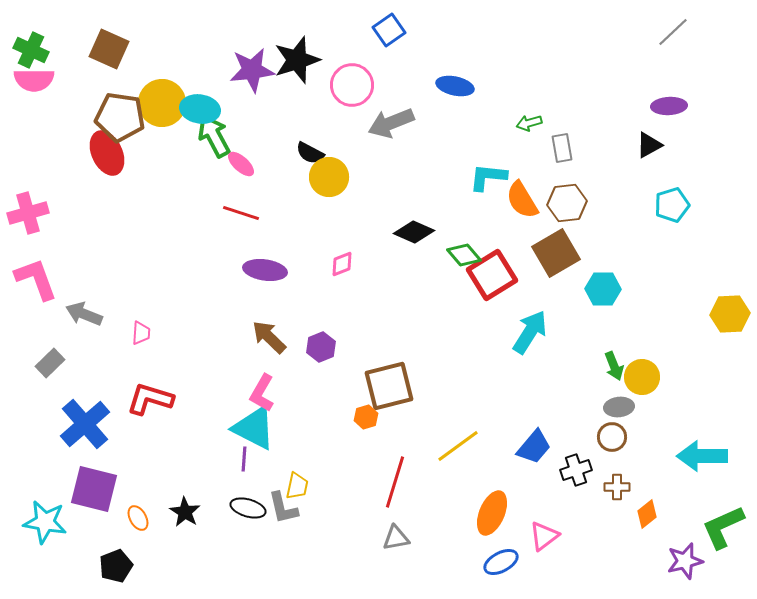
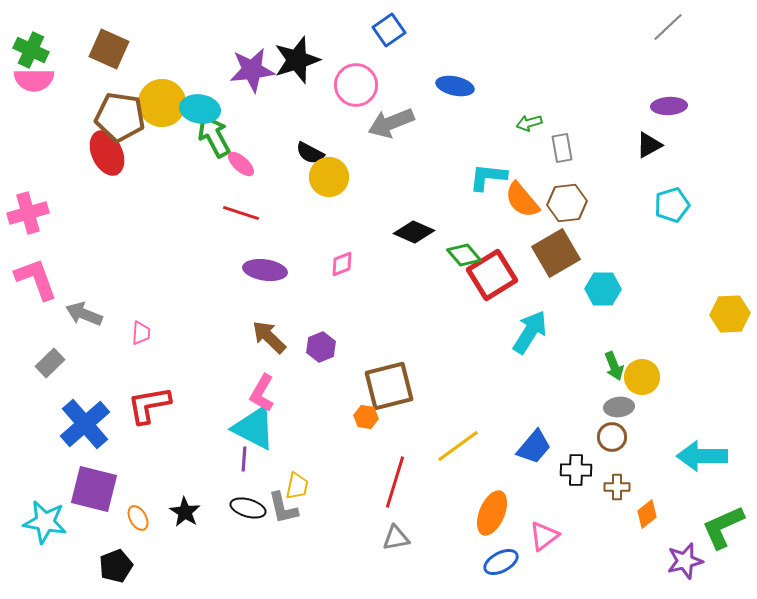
gray line at (673, 32): moved 5 px left, 5 px up
pink circle at (352, 85): moved 4 px right
orange semicircle at (522, 200): rotated 9 degrees counterclockwise
red L-shape at (150, 399): moved 1 px left, 6 px down; rotated 27 degrees counterclockwise
orange hexagon at (366, 417): rotated 25 degrees clockwise
black cross at (576, 470): rotated 20 degrees clockwise
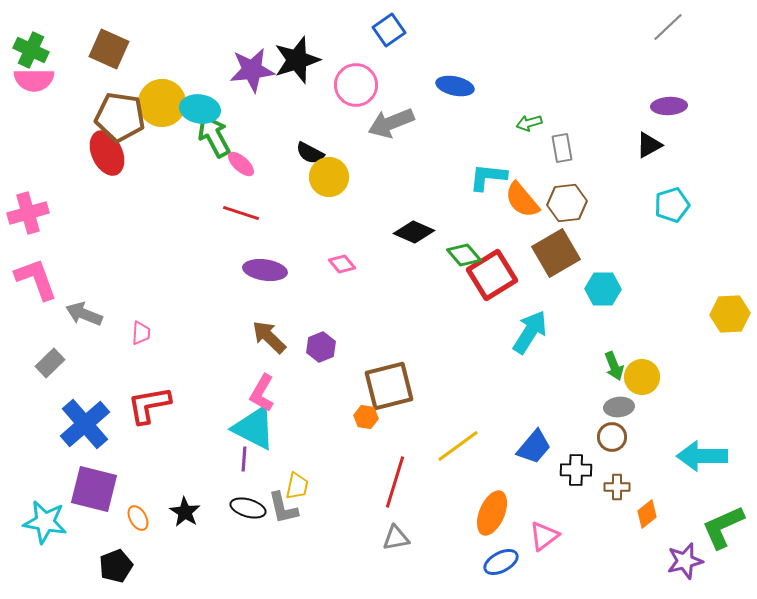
pink diamond at (342, 264): rotated 72 degrees clockwise
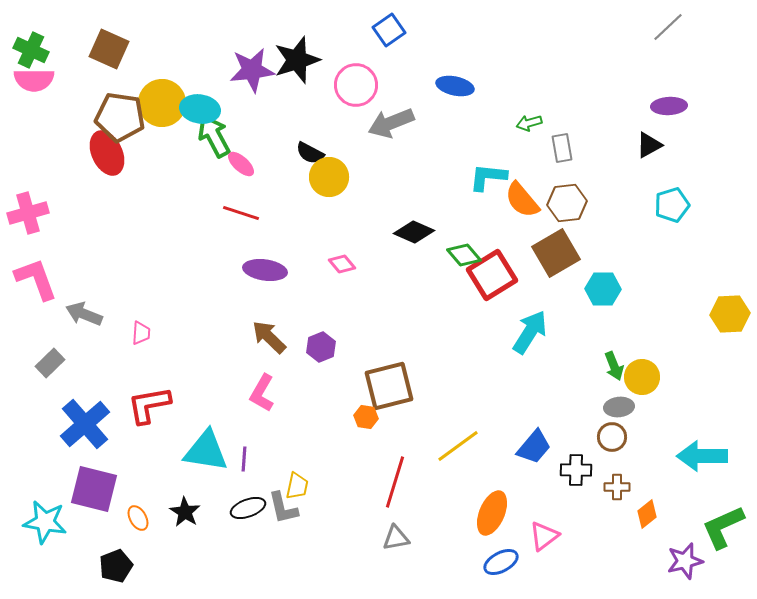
cyan triangle at (254, 428): moved 48 px left, 23 px down; rotated 18 degrees counterclockwise
black ellipse at (248, 508): rotated 36 degrees counterclockwise
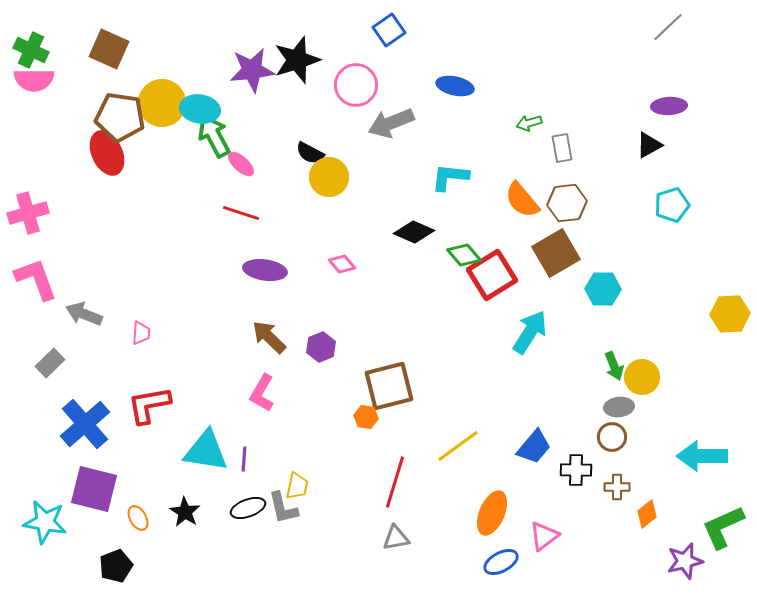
cyan L-shape at (488, 177): moved 38 px left
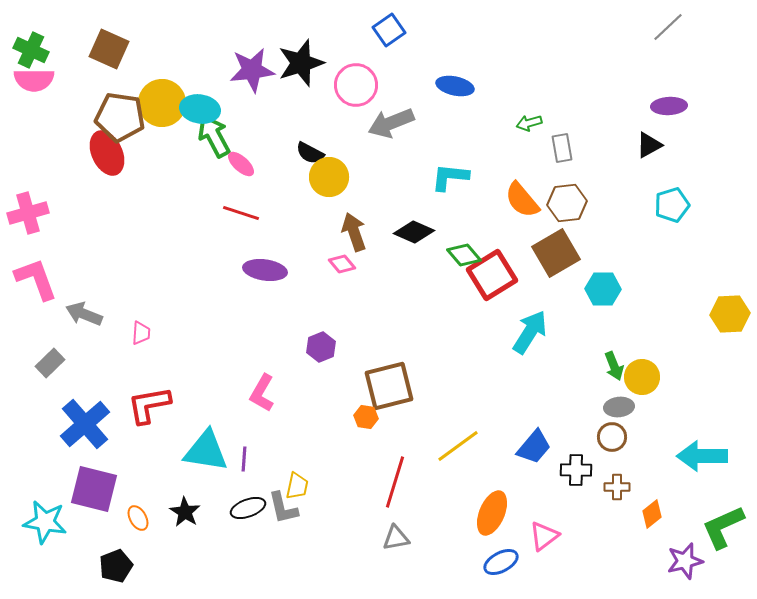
black star at (297, 60): moved 4 px right, 3 px down
brown arrow at (269, 337): moved 85 px right, 105 px up; rotated 27 degrees clockwise
orange diamond at (647, 514): moved 5 px right
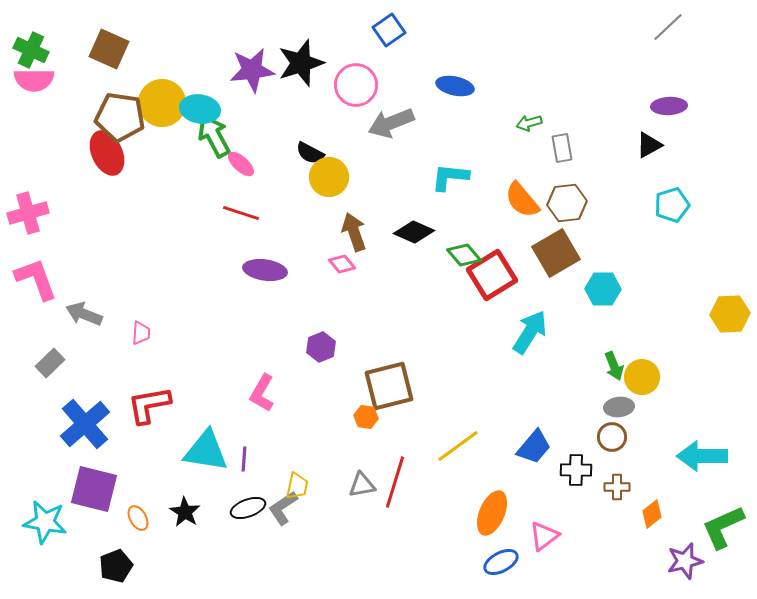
gray L-shape at (283, 508): rotated 69 degrees clockwise
gray triangle at (396, 538): moved 34 px left, 53 px up
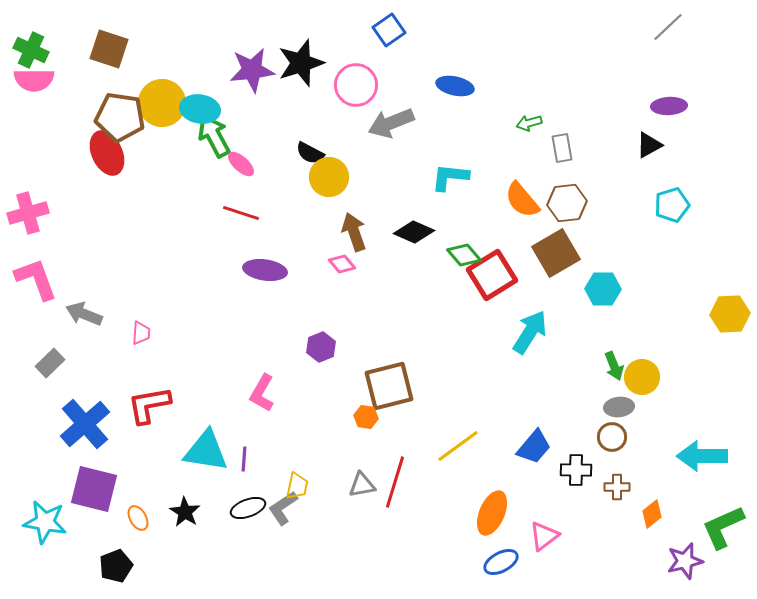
brown square at (109, 49): rotated 6 degrees counterclockwise
